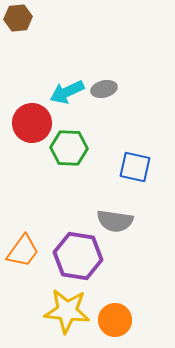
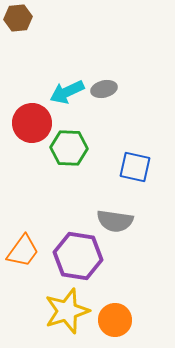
yellow star: rotated 24 degrees counterclockwise
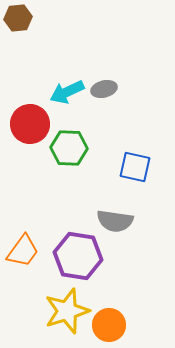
red circle: moved 2 px left, 1 px down
orange circle: moved 6 px left, 5 px down
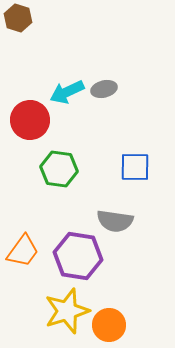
brown hexagon: rotated 24 degrees clockwise
red circle: moved 4 px up
green hexagon: moved 10 px left, 21 px down; rotated 6 degrees clockwise
blue square: rotated 12 degrees counterclockwise
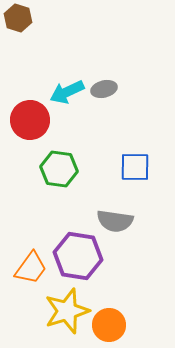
orange trapezoid: moved 8 px right, 17 px down
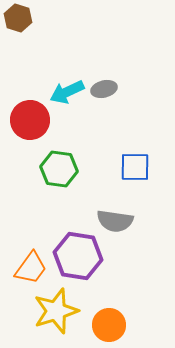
yellow star: moved 11 px left
